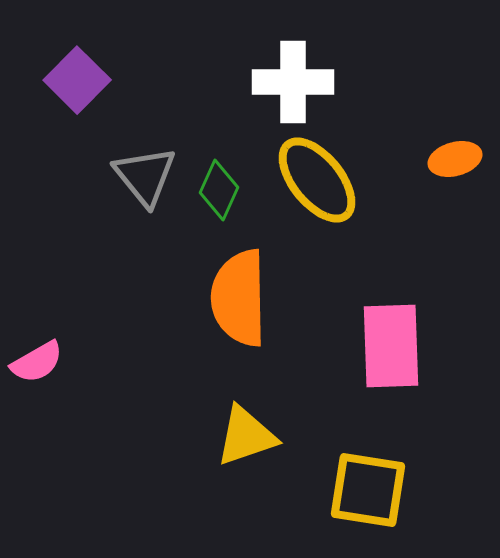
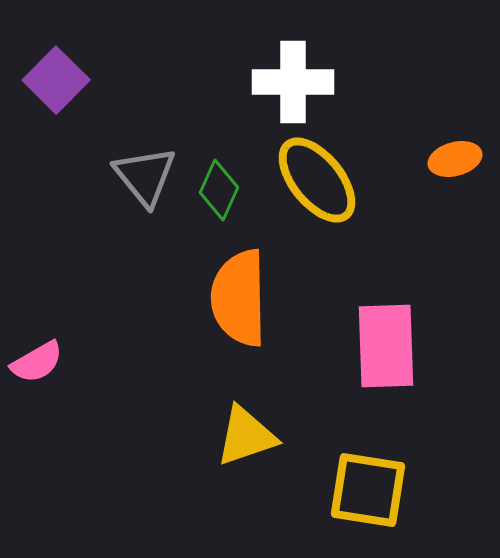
purple square: moved 21 px left
pink rectangle: moved 5 px left
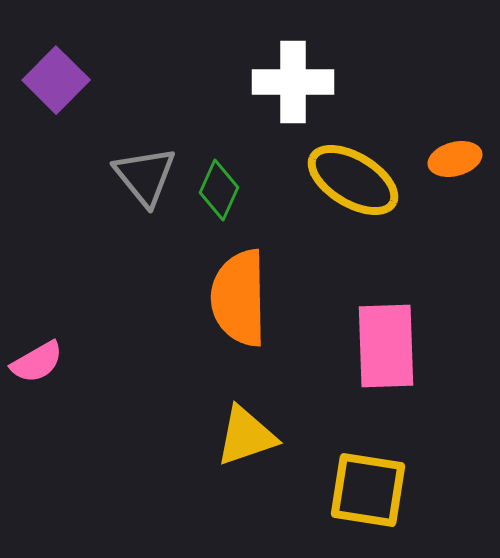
yellow ellipse: moved 36 px right; rotated 20 degrees counterclockwise
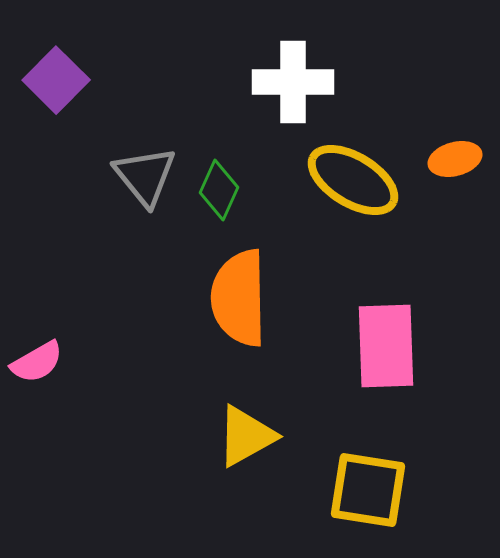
yellow triangle: rotated 10 degrees counterclockwise
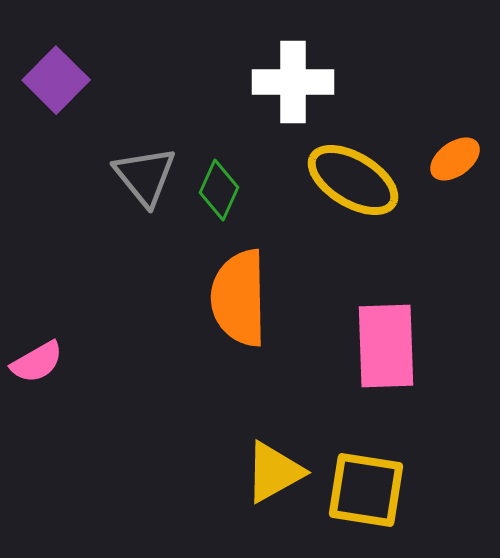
orange ellipse: rotated 21 degrees counterclockwise
yellow triangle: moved 28 px right, 36 px down
yellow square: moved 2 px left
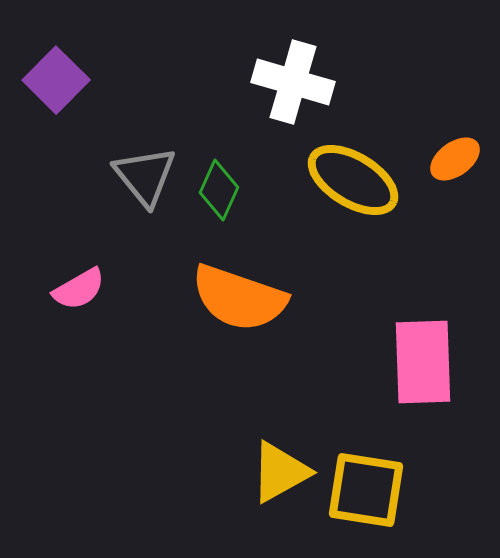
white cross: rotated 16 degrees clockwise
orange semicircle: rotated 70 degrees counterclockwise
pink rectangle: moved 37 px right, 16 px down
pink semicircle: moved 42 px right, 73 px up
yellow triangle: moved 6 px right
